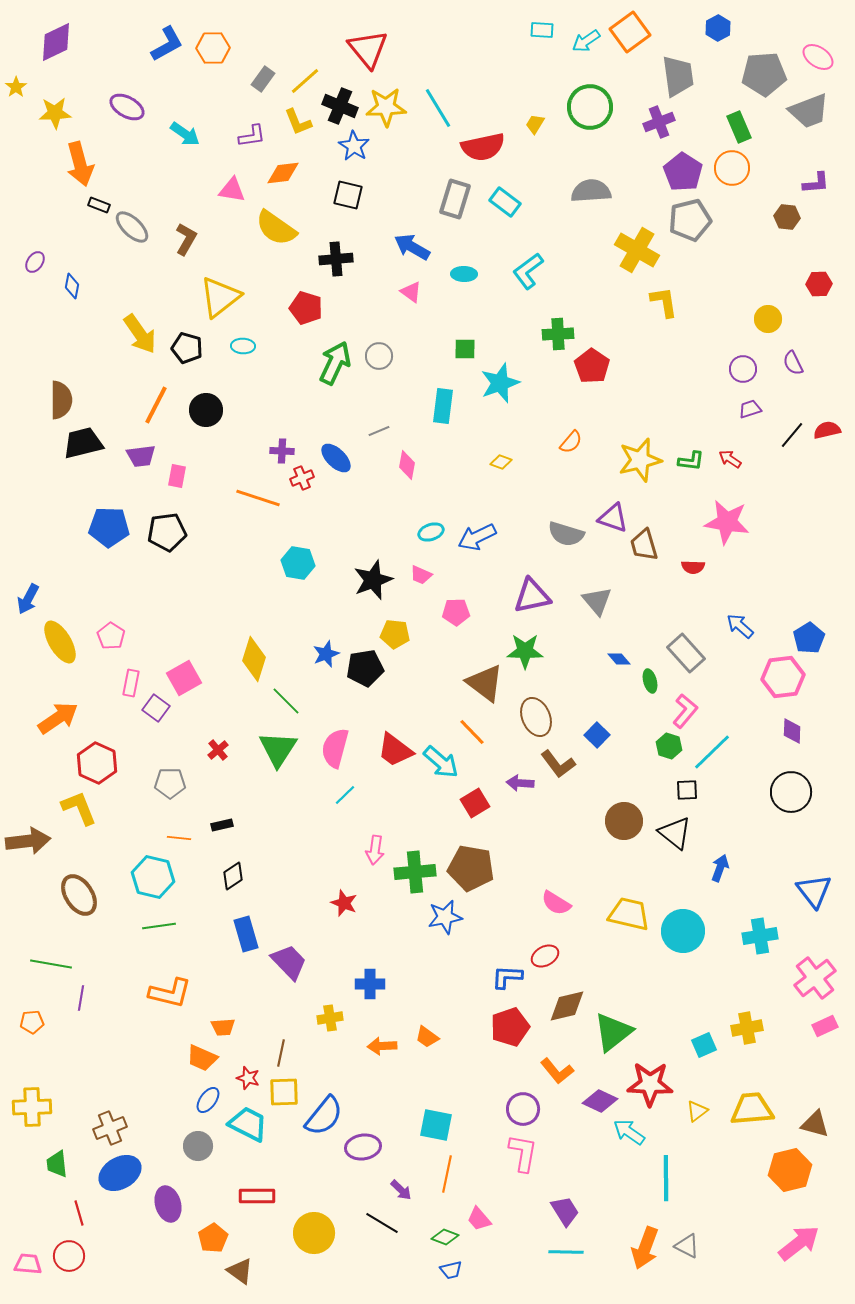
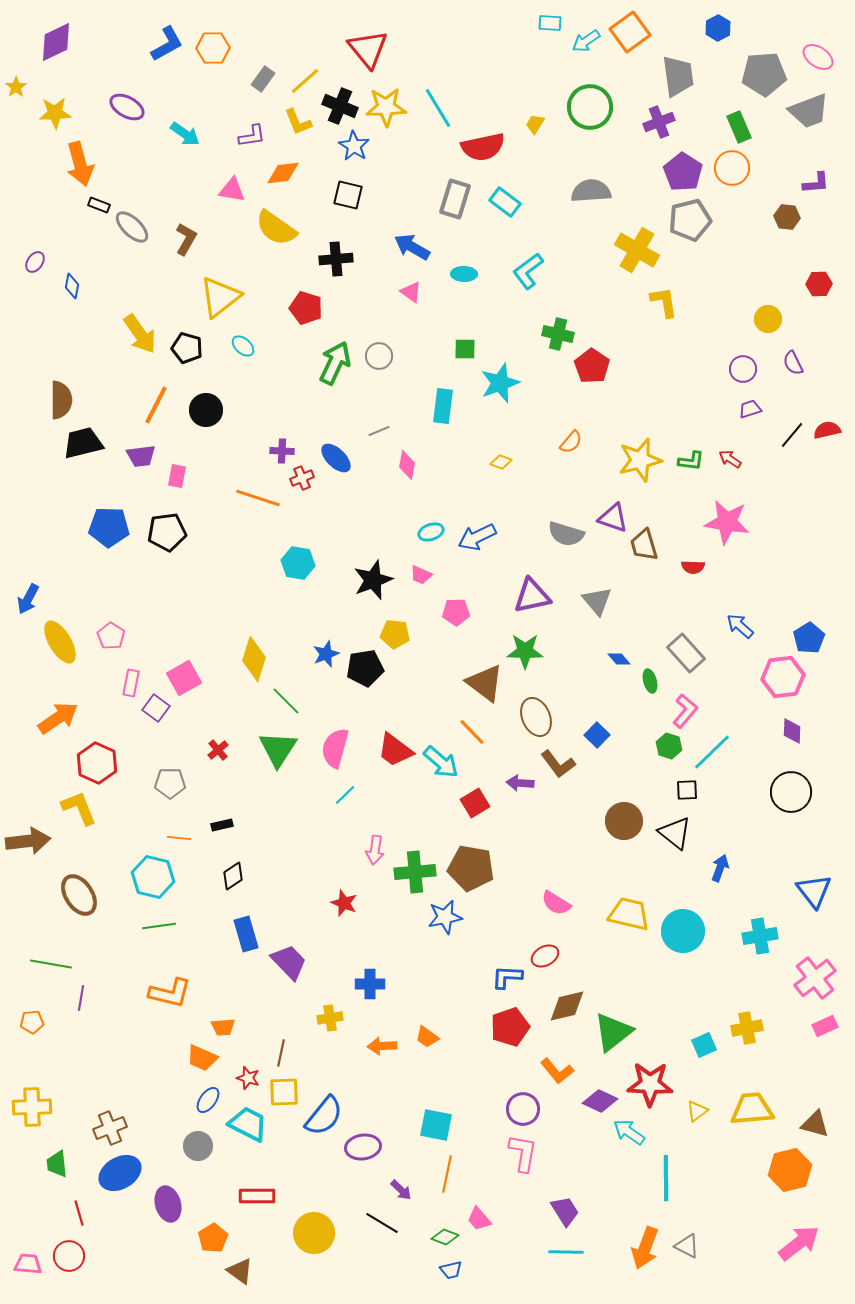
cyan rectangle at (542, 30): moved 8 px right, 7 px up
green cross at (558, 334): rotated 16 degrees clockwise
cyan ellipse at (243, 346): rotated 40 degrees clockwise
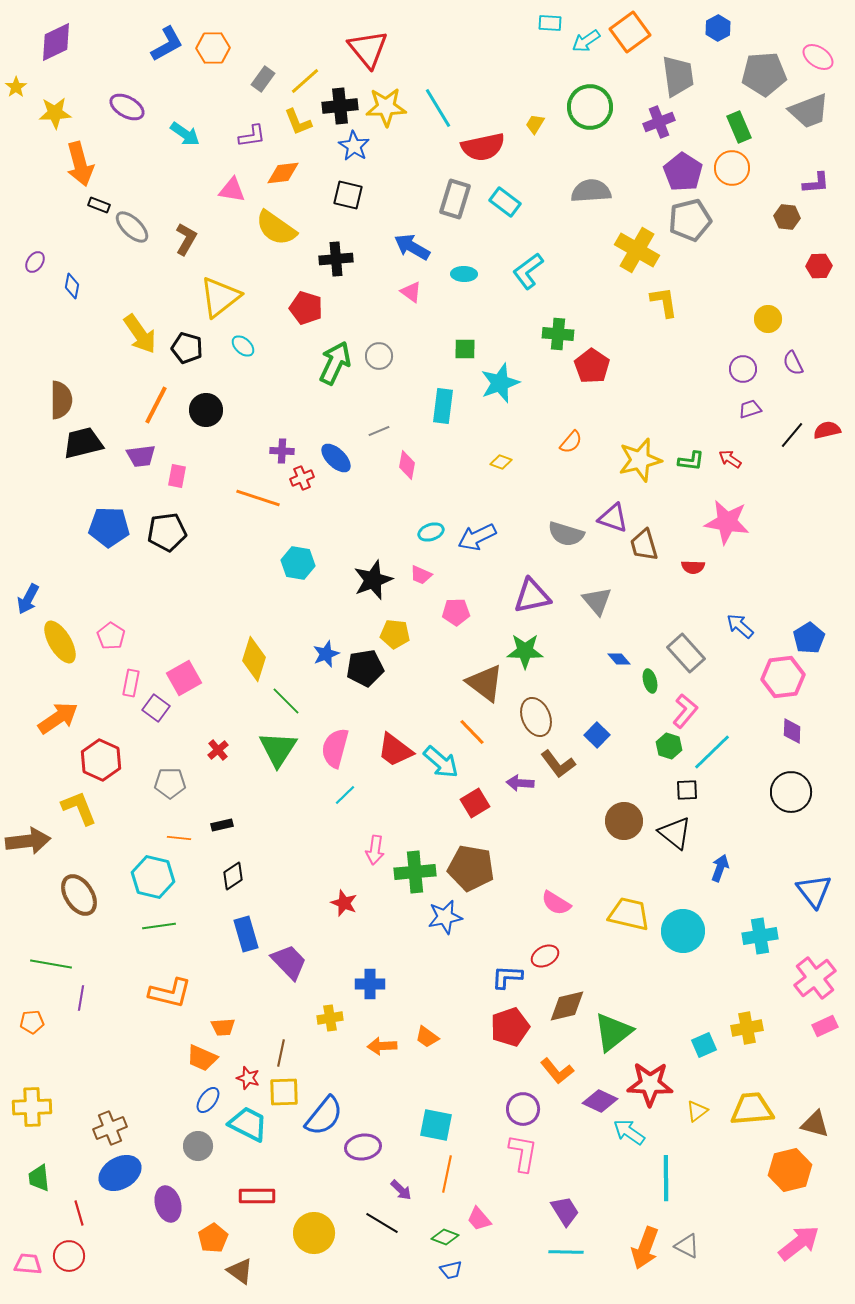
black cross at (340, 106): rotated 28 degrees counterclockwise
red hexagon at (819, 284): moved 18 px up
green cross at (558, 334): rotated 8 degrees counterclockwise
red hexagon at (97, 763): moved 4 px right, 3 px up
green trapezoid at (57, 1164): moved 18 px left, 14 px down
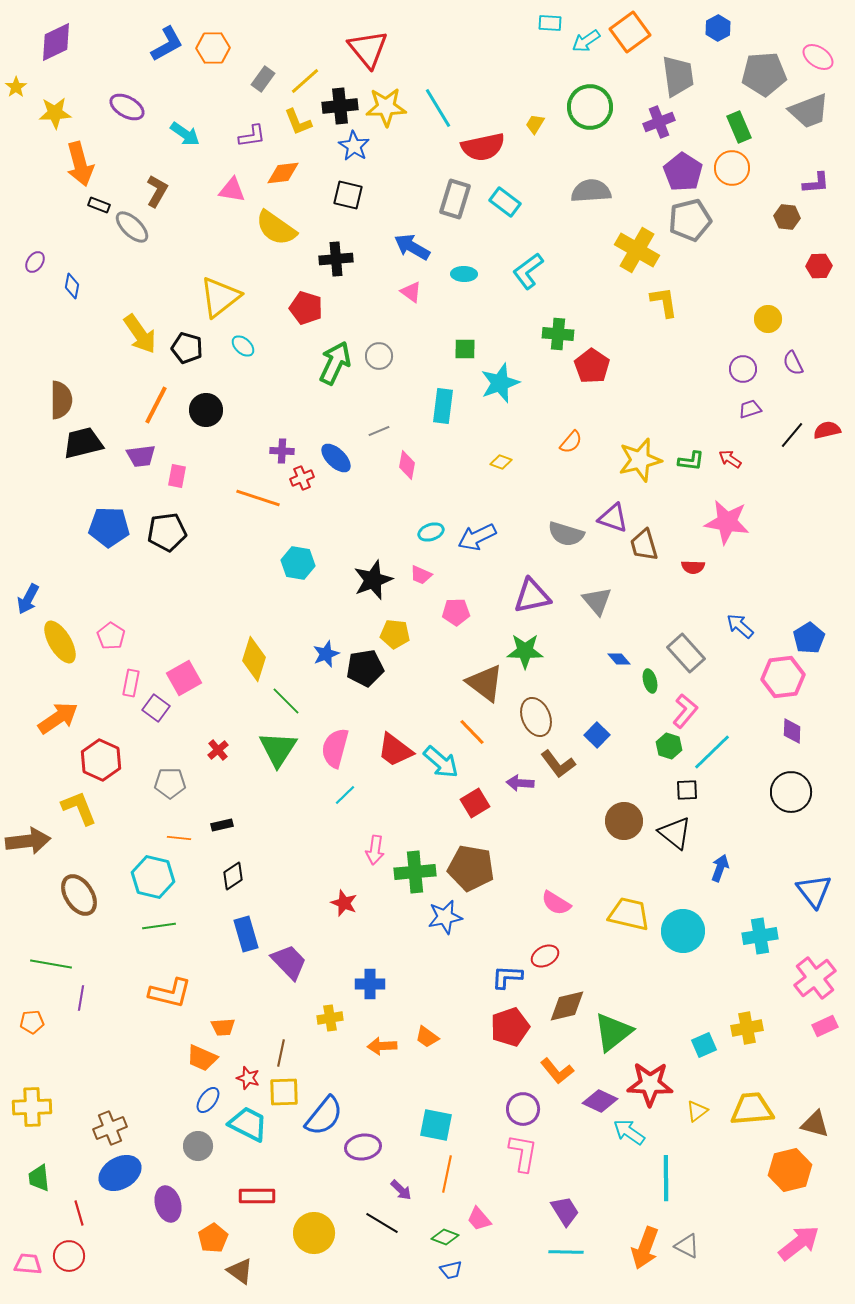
brown L-shape at (186, 239): moved 29 px left, 48 px up
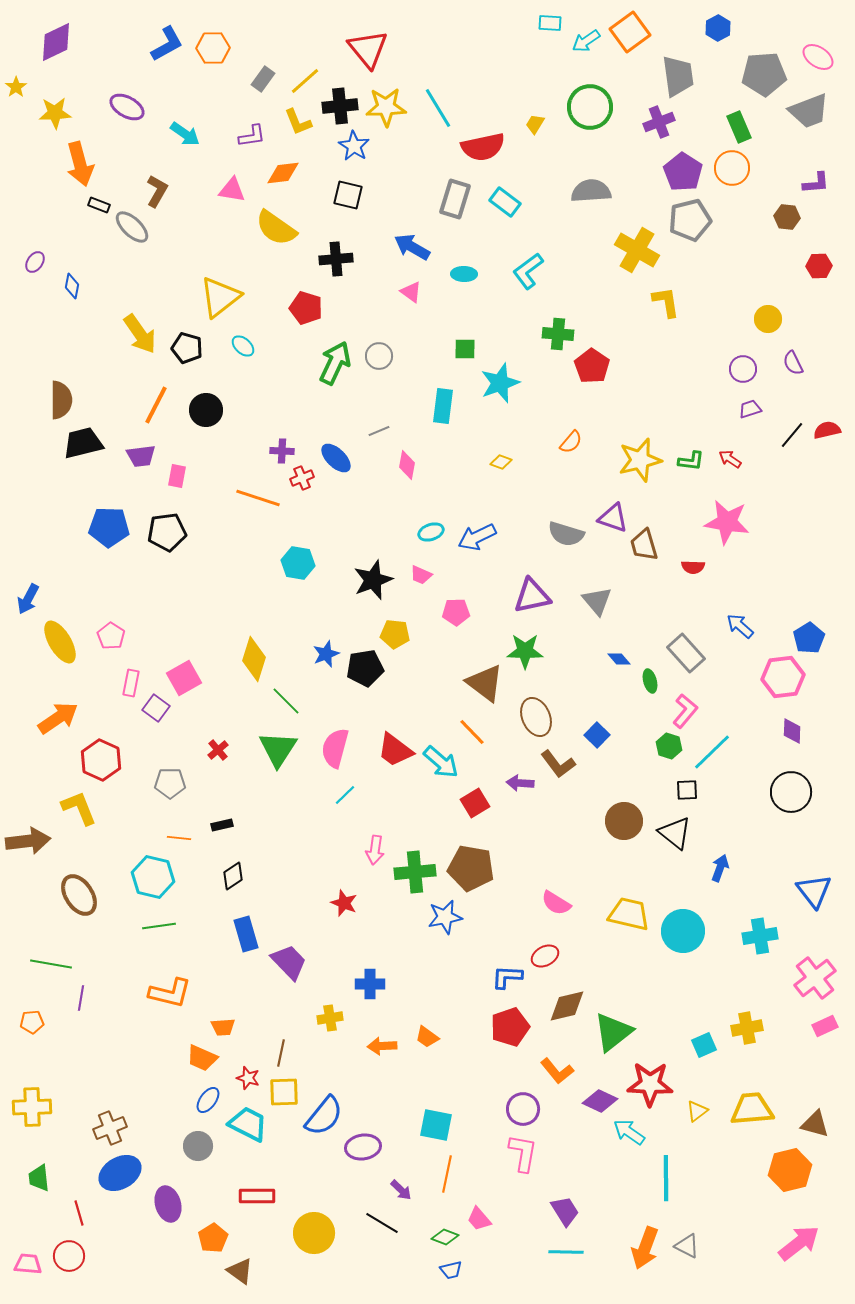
yellow L-shape at (664, 302): moved 2 px right
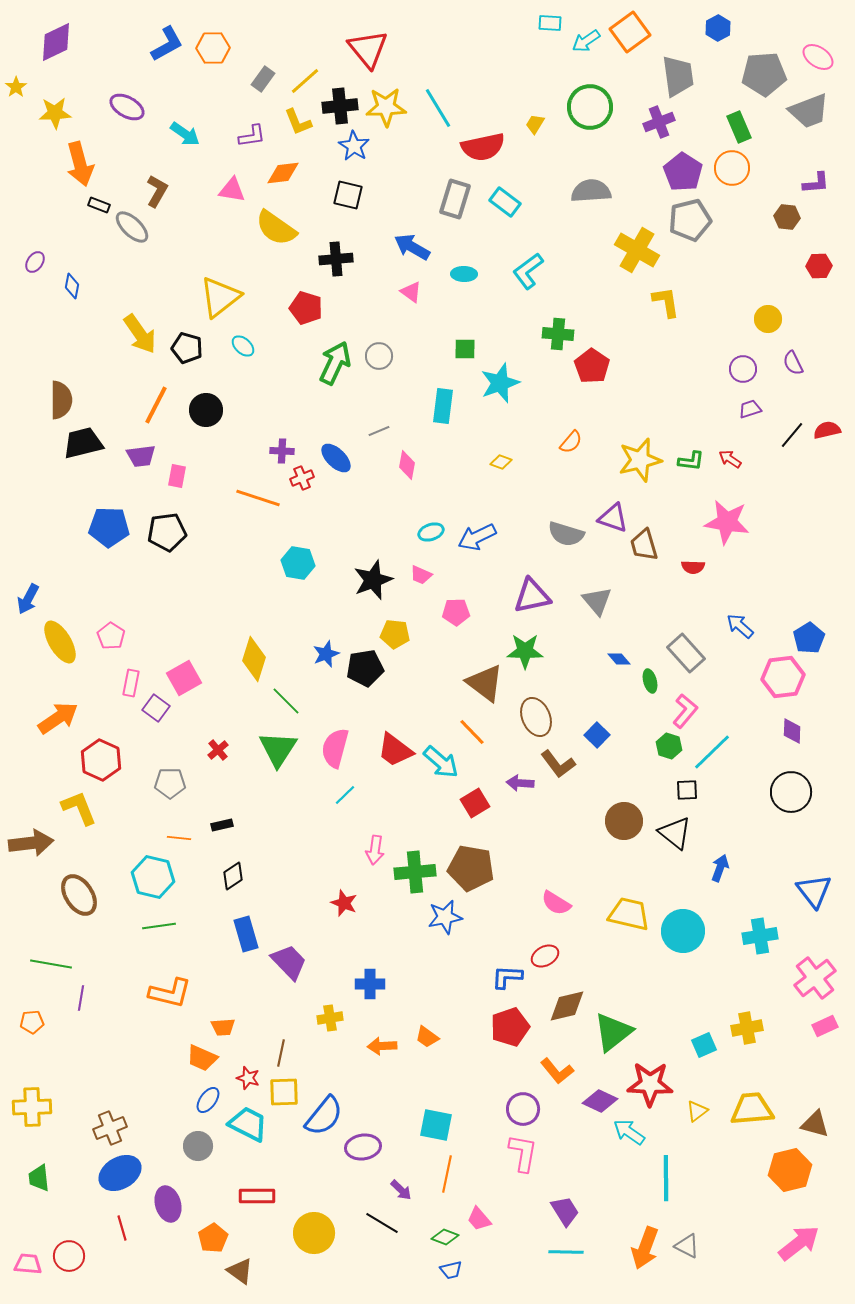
brown arrow at (28, 841): moved 3 px right, 2 px down
red line at (79, 1213): moved 43 px right, 15 px down
